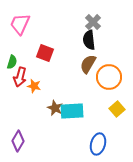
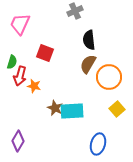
gray cross: moved 18 px left, 11 px up; rotated 21 degrees clockwise
red arrow: moved 1 px up
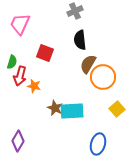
black semicircle: moved 9 px left
orange circle: moved 6 px left
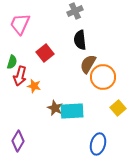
red square: rotated 30 degrees clockwise
yellow square: moved 1 px right, 1 px up
